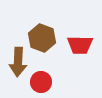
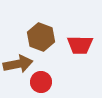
brown hexagon: moved 1 px left, 1 px up
brown arrow: moved 2 px down; rotated 104 degrees counterclockwise
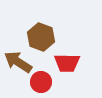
red trapezoid: moved 13 px left, 18 px down
brown arrow: moved 2 px up; rotated 136 degrees counterclockwise
